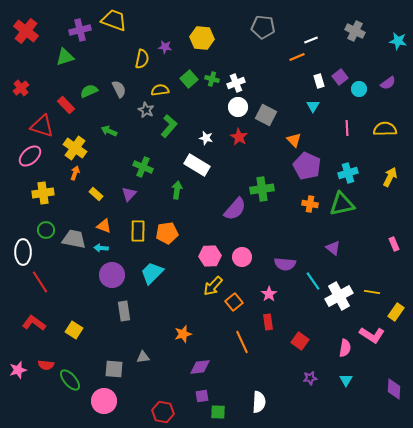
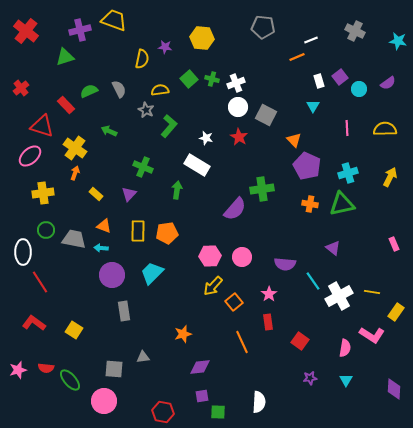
red semicircle at (46, 365): moved 3 px down
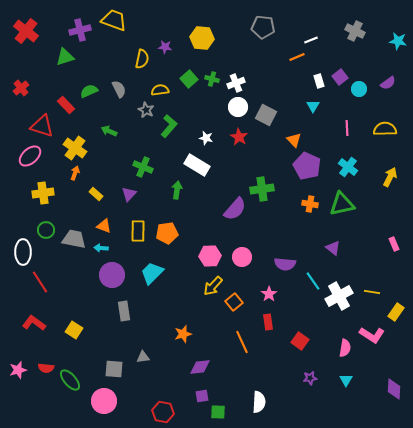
cyan cross at (348, 173): moved 6 px up; rotated 36 degrees counterclockwise
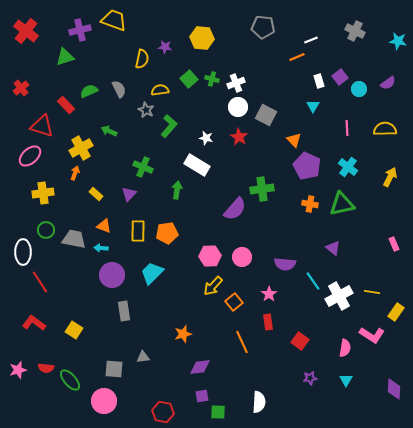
yellow cross at (75, 148): moved 6 px right; rotated 25 degrees clockwise
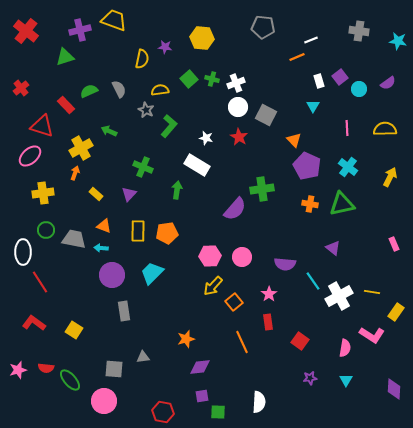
gray cross at (355, 31): moved 4 px right; rotated 18 degrees counterclockwise
orange star at (183, 334): moved 3 px right, 5 px down
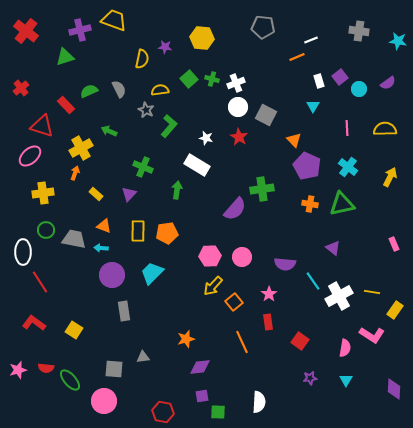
yellow rectangle at (396, 312): moved 1 px left, 2 px up
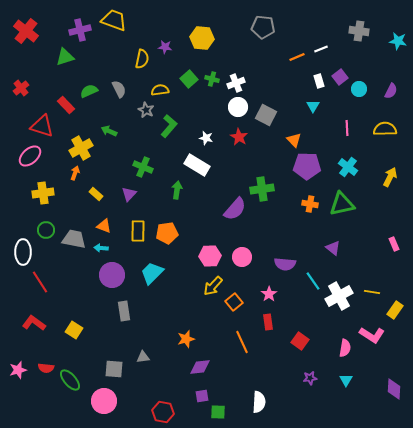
white line at (311, 40): moved 10 px right, 9 px down
purple semicircle at (388, 83): moved 3 px right, 8 px down; rotated 28 degrees counterclockwise
purple pentagon at (307, 166): rotated 24 degrees counterclockwise
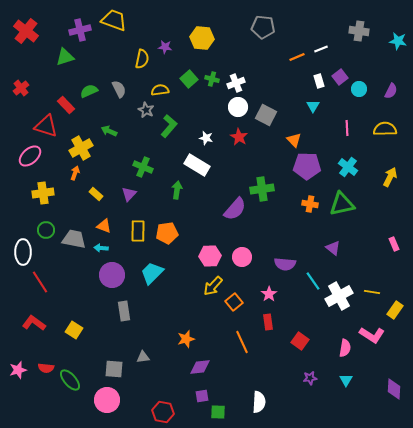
red triangle at (42, 126): moved 4 px right
pink circle at (104, 401): moved 3 px right, 1 px up
